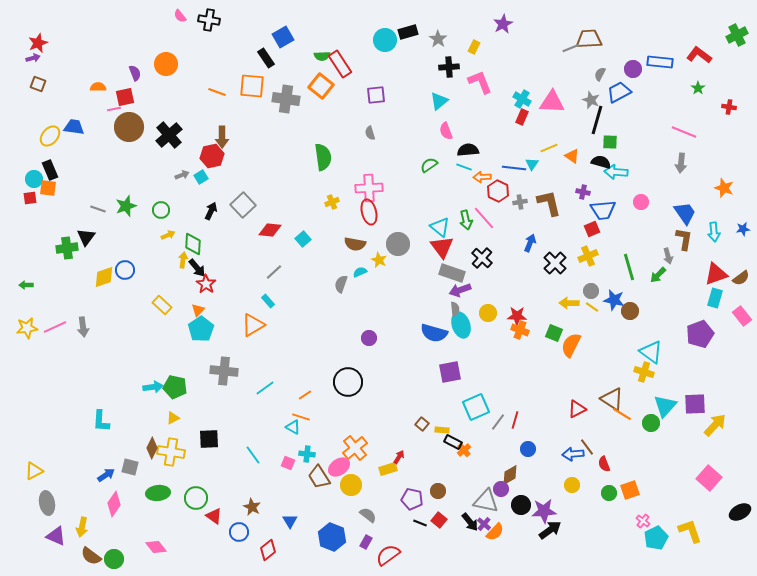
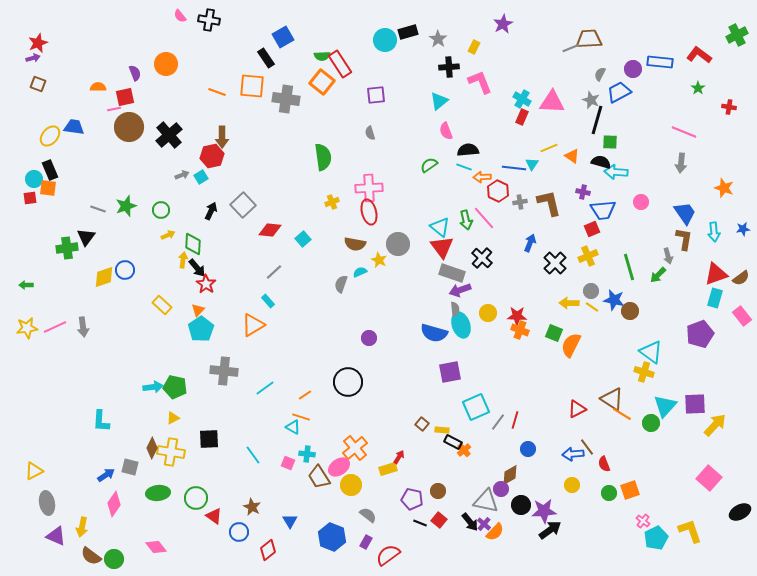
orange square at (321, 86): moved 1 px right, 4 px up
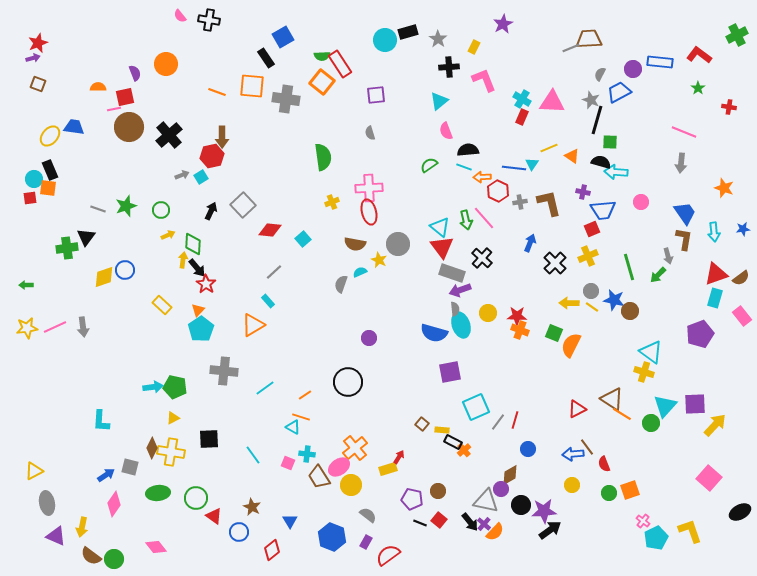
pink L-shape at (480, 82): moved 4 px right, 2 px up
red diamond at (268, 550): moved 4 px right
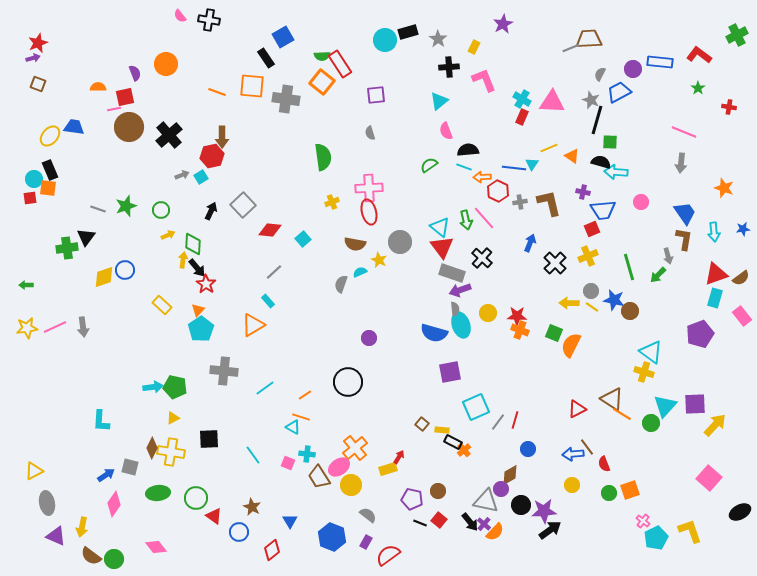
gray circle at (398, 244): moved 2 px right, 2 px up
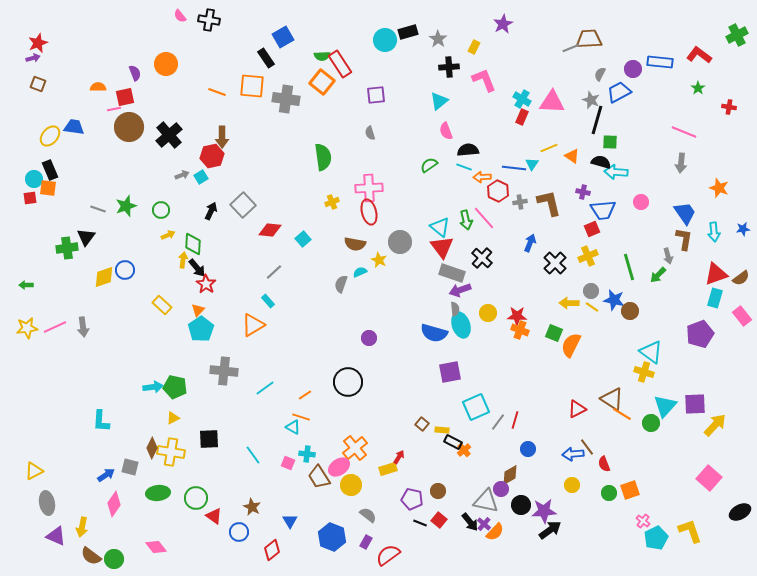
orange star at (724, 188): moved 5 px left
